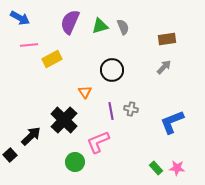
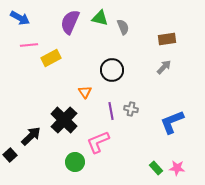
green triangle: moved 8 px up; rotated 30 degrees clockwise
yellow rectangle: moved 1 px left, 1 px up
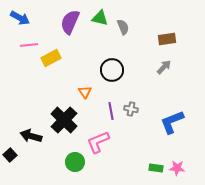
black arrow: rotated 120 degrees counterclockwise
green rectangle: rotated 40 degrees counterclockwise
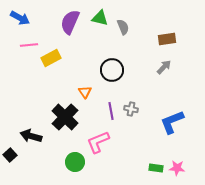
black cross: moved 1 px right, 3 px up
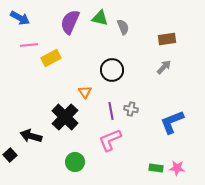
pink L-shape: moved 12 px right, 2 px up
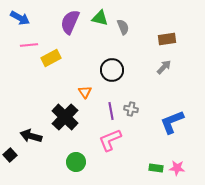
green circle: moved 1 px right
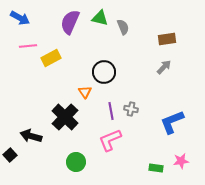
pink line: moved 1 px left, 1 px down
black circle: moved 8 px left, 2 px down
pink star: moved 4 px right, 7 px up; rotated 14 degrees counterclockwise
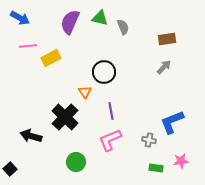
gray cross: moved 18 px right, 31 px down
black square: moved 14 px down
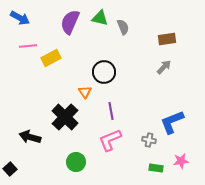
black arrow: moved 1 px left, 1 px down
